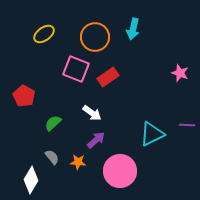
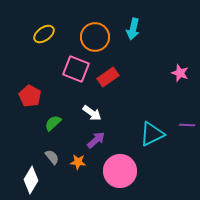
red pentagon: moved 6 px right
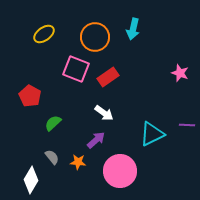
white arrow: moved 12 px right
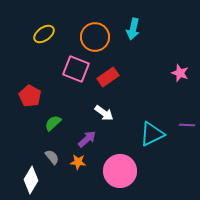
purple arrow: moved 9 px left, 1 px up
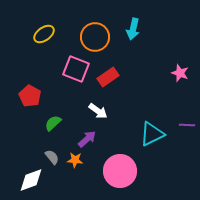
white arrow: moved 6 px left, 2 px up
orange star: moved 3 px left, 2 px up
white diamond: rotated 40 degrees clockwise
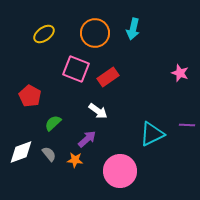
orange circle: moved 4 px up
gray semicircle: moved 3 px left, 3 px up
white diamond: moved 10 px left, 28 px up
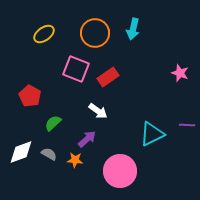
gray semicircle: rotated 21 degrees counterclockwise
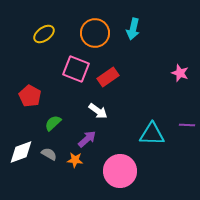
cyan triangle: rotated 28 degrees clockwise
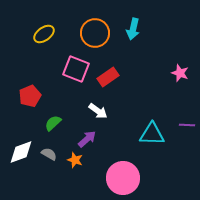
red pentagon: rotated 20 degrees clockwise
orange star: rotated 14 degrees clockwise
pink circle: moved 3 px right, 7 px down
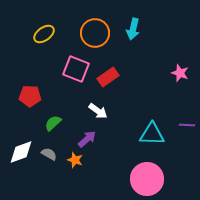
red pentagon: rotated 25 degrees clockwise
pink circle: moved 24 px right, 1 px down
